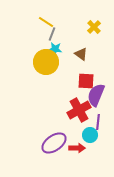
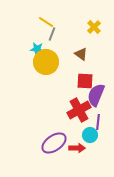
cyan star: moved 18 px left
red square: moved 1 px left
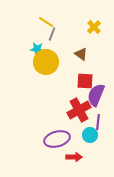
purple ellipse: moved 3 px right, 4 px up; rotated 20 degrees clockwise
red arrow: moved 3 px left, 9 px down
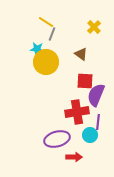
red cross: moved 2 px left, 2 px down; rotated 20 degrees clockwise
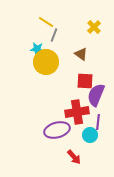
gray line: moved 2 px right, 1 px down
purple ellipse: moved 9 px up
red arrow: rotated 49 degrees clockwise
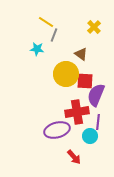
yellow circle: moved 20 px right, 12 px down
cyan circle: moved 1 px down
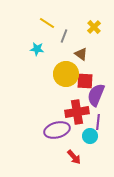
yellow line: moved 1 px right, 1 px down
gray line: moved 10 px right, 1 px down
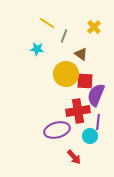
red cross: moved 1 px right, 1 px up
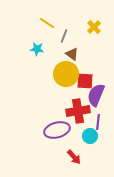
brown triangle: moved 9 px left
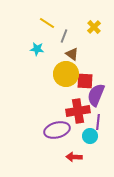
red arrow: rotated 133 degrees clockwise
